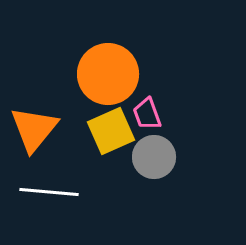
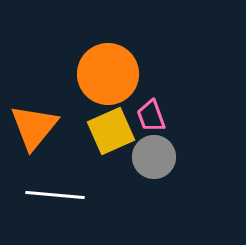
pink trapezoid: moved 4 px right, 2 px down
orange triangle: moved 2 px up
white line: moved 6 px right, 3 px down
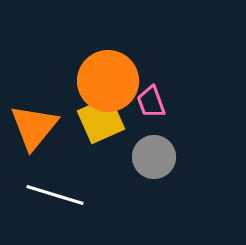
orange circle: moved 7 px down
pink trapezoid: moved 14 px up
yellow square: moved 10 px left, 11 px up
white line: rotated 12 degrees clockwise
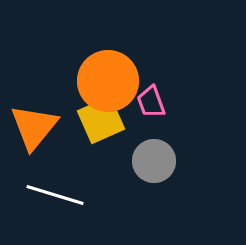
gray circle: moved 4 px down
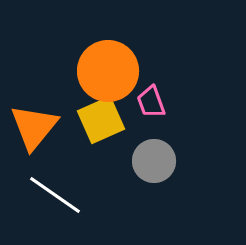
orange circle: moved 10 px up
white line: rotated 18 degrees clockwise
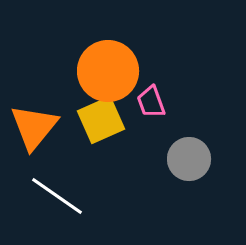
gray circle: moved 35 px right, 2 px up
white line: moved 2 px right, 1 px down
